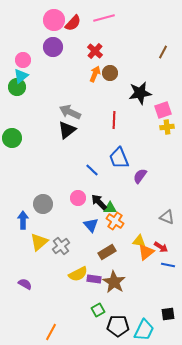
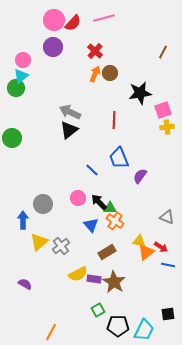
green circle at (17, 87): moved 1 px left, 1 px down
black triangle at (67, 130): moved 2 px right
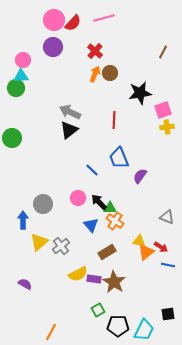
cyan triangle at (21, 76): rotated 35 degrees clockwise
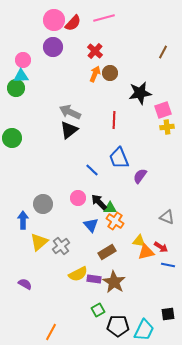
orange triangle at (146, 252): rotated 24 degrees clockwise
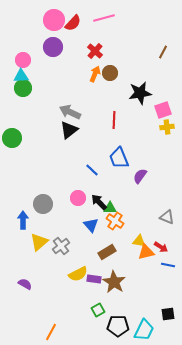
green circle at (16, 88): moved 7 px right
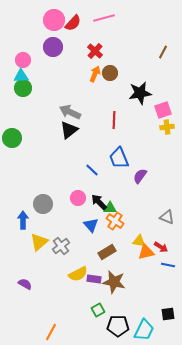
brown star at (114, 282): rotated 20 degrees counterclockwise
